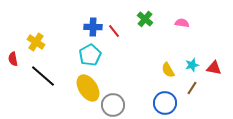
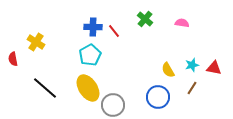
black line: moved 2 px right, 12 px down
blue circle: moved 7 px left, 6 px up
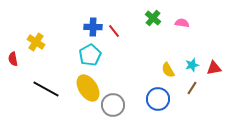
green cross: moved 8 px right, 1 px up
red triangle: rotated 21 degrees counterclockwise
black line: moved 1 px right, 1 px down; rotated 12 degrees counterclockwise
blue circle: moved 2 px down
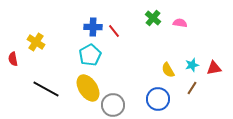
pink semicircle: moved 2 px left
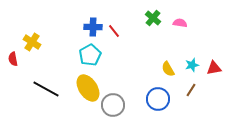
yellow cross: moved 4 px left
yellow semicircle: moved 1 px up
brown line: moved 1 px left, 2 px down
